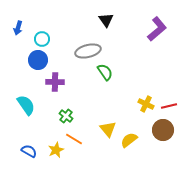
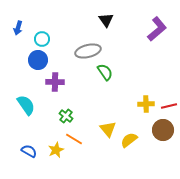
yellow cross: rotated 28 degrees counterclockwise
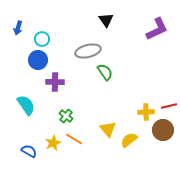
purple L-shape: rotated 15 degrees clockwise
yellow cross: moved 8 px down
yellow star: moved 3 px left, 7 px up
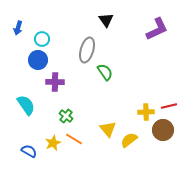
gray ellipse: moved 1 px left, 1 px up; rotated 60 degrees counterclockwise
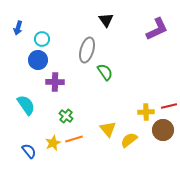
orange line: rotated 48 degrees counterclockwise
blue semicircle: rotated 21 degrees clockwise
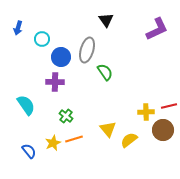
blue circle: moved 23 px right, 3 px up
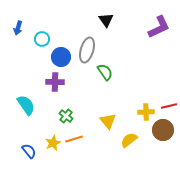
purple L-shape: moved 2 px right, 2 px up
yellow triangle: moved 8 px up
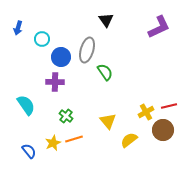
yellow cross: rotated 28 degrees counterclockwise
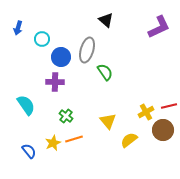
black triangle: rotated 14 degrees counterclockwise
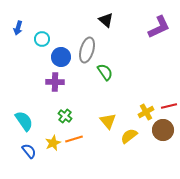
cyan semicircle: moved 2 px left, 16 px down
green cross: moved 1 px left
yellow semicircle: moved 4 px up
